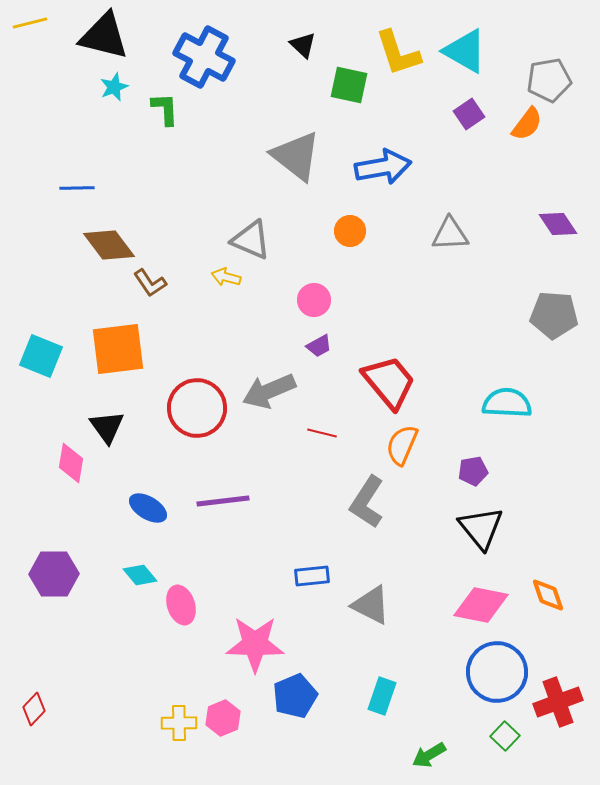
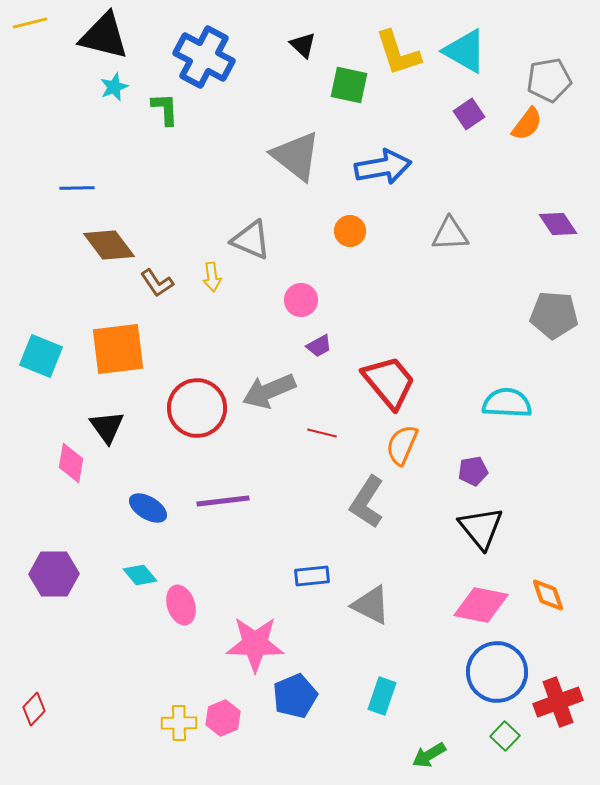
yellow arrow at (226, 277): moved 14 px left; rotated 112 degrees counterclockwise
brown L-shape at (150, 283): moved 7 px right
pink circle at (314, 300): moved 13 px left
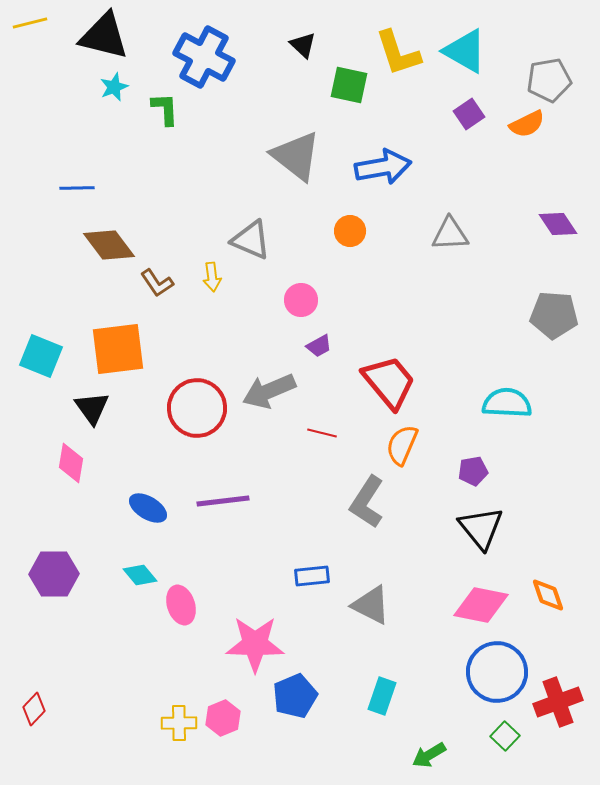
orange semicircle at (527, 124): rotated 27 degrees clockwise
black triangle at (107, 427): moved 15 px left, 19 px up
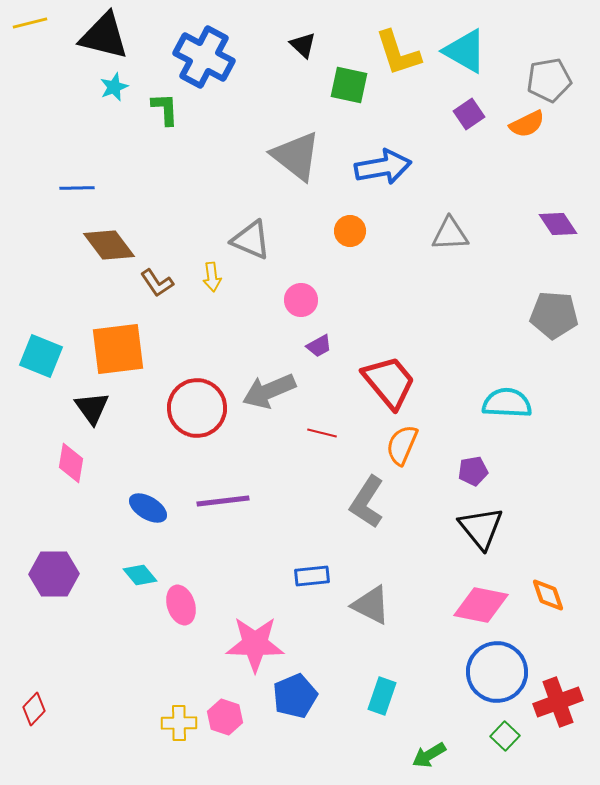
pink hexagon at (223, 718): moved 2 px right, 1 px up; rotated 20 degrees counterclockwise
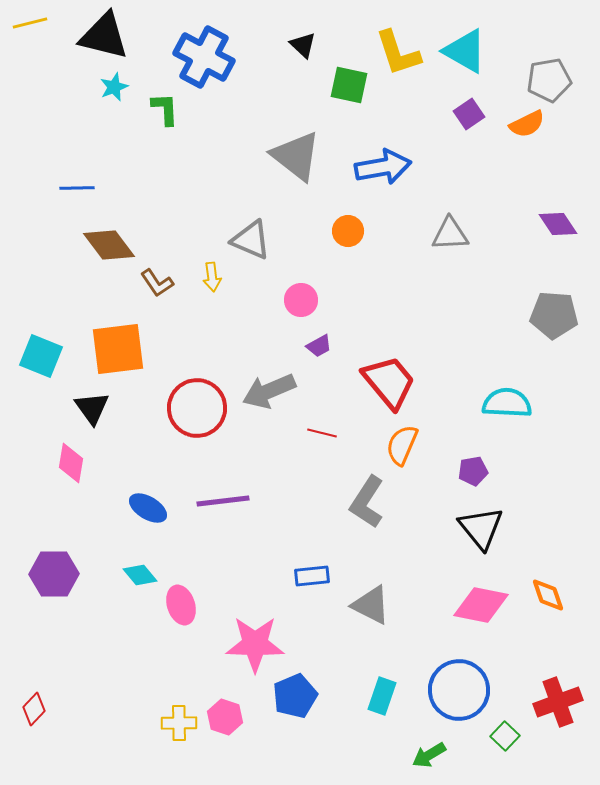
orange circle at (350, 231): moved 2 px left
blue circle at (497, 672): moved 38 px left, 18 px down
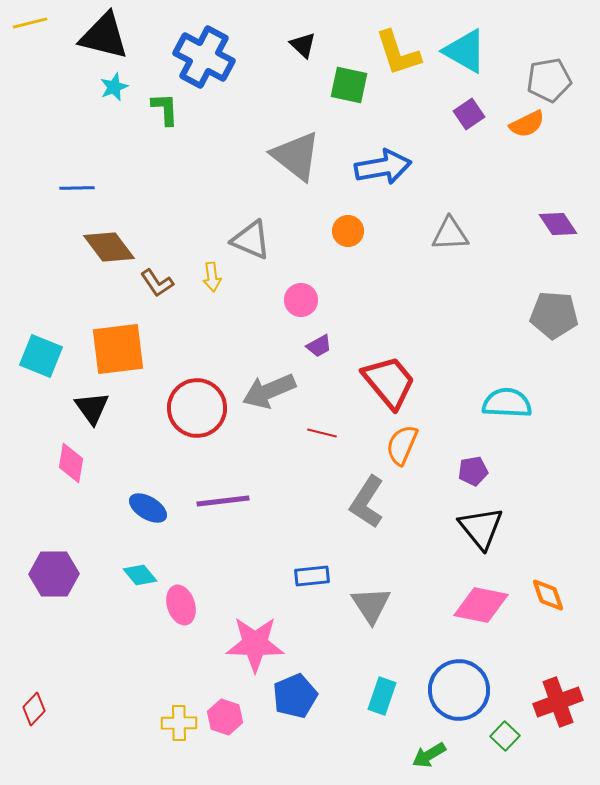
brown diamond at (109, 245): moved 2 px down
gray triangle at (371, 605): rotated 30 degrees clockwise
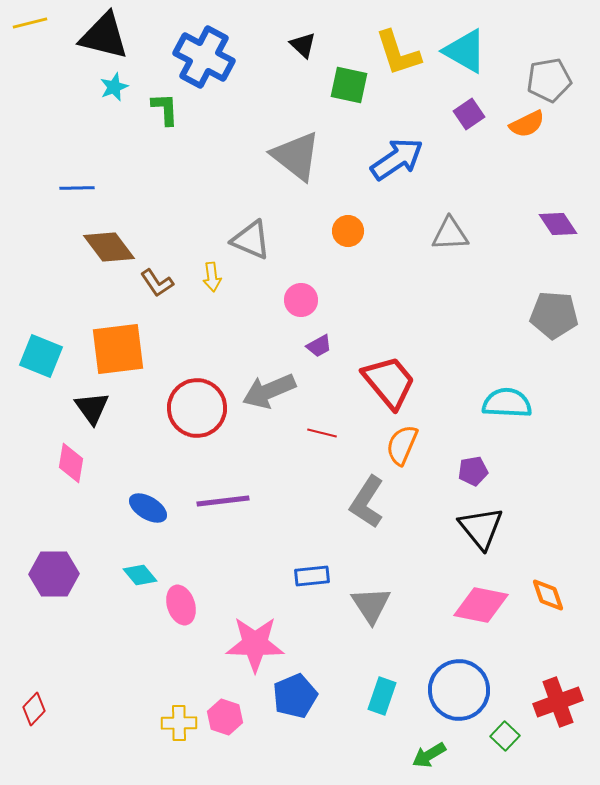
blue arrow at (383, 167): moved 14 px right, 8 px up; rotated 24 degrees counterclockwise
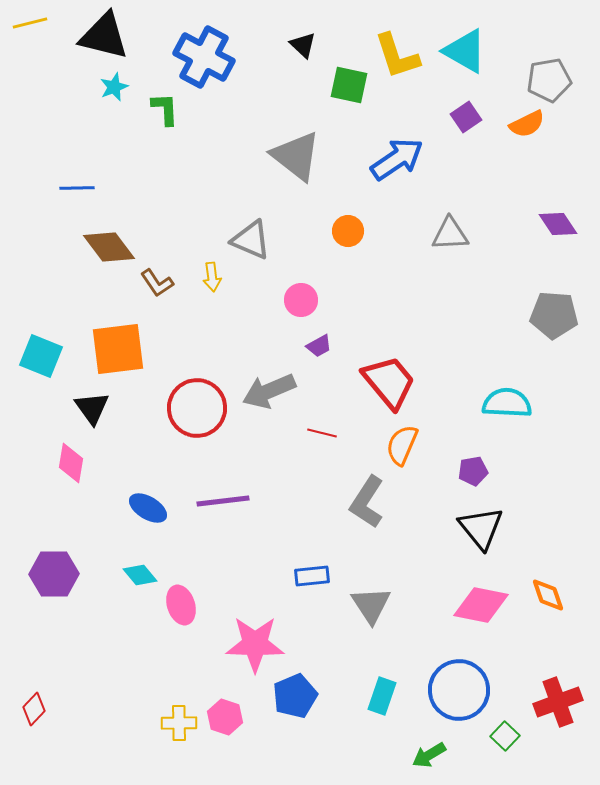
yellow L-shape at (398, 53): moved 1 px left, 3 px down
purple square at (469, 114): moved 3 px left, 3 px down
